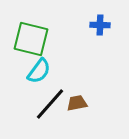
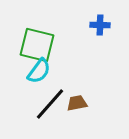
green square: moved 6 px right, 6 px down
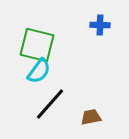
brown trapezoid: moved 14 px right, 14 px down
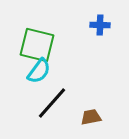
black line: moved 2 px right, 1 px up
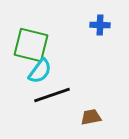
green square: moved 6 px left
cyan semicircle: moved 1 px right
black line: moved 8 px up; rotated 30 degrees clockwise
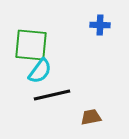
green square: rotated 9 degrees counterclockwise
black line: rotated 6 degrees clockwise
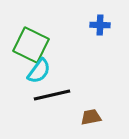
green square: rotated 21 degrees clockwise
cyan semicircle: moved 1 px left
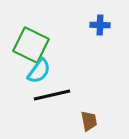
brown trapezoid: moved 2 px left, 4 px down; rotated 90 degrees clockwise
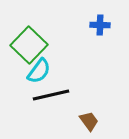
green square: moved 2 px left; rotated 18 degrees clockwise
black line: moved 1 px left
brown trapezoid: rotated 25 degrees counterclockwise
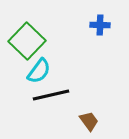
green square: moved 2 px left, 4 px up
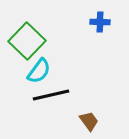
blue cross: moved 3 px up
